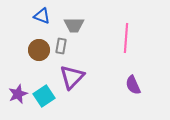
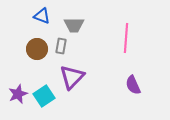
brown circle: moved 2 px left, 1 px up
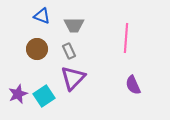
gray rectangle: moved 8 px right, 5 px down; rotated 35 degrees counterclockwise
purple triangle: moved 1 px right, 1 px down
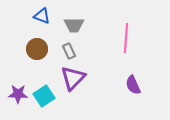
purple star: rotated 24 degrees clockwise
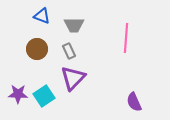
purple semicircle: moved 1 px right, 17 px down
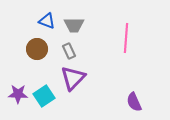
blue triangle: moved 5 px right, 5 px down
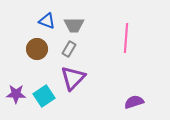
gray rectangle: moved 2 px up; rotated 56 degrees clockwise
purple star: moved 2 px left
purple semicircle: rotated 96 degrees clockwise
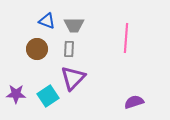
gray rectangle: rotated 28 degrees counterclockwise
cyan square: moved 4 px right
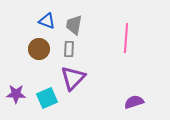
gray trapezoid: rotated 100 degrees clockwise
brown circle: moved 2 px right
cyan square: moved 1 px left, 2 px down; rotated 10 degrees clockwise
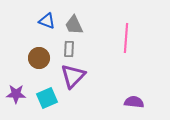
gray trapezoid: rotated 35 degrees counterclockwise
brown circle: moved 9 px down
purple triangle: moved 2 px up
purple semicircle: rotated 24 degrees clockwise
